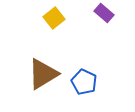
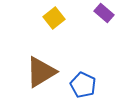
brown triangle: moved 2 px left, 2 px up
blue pentagon: moved 1 px left, 3 px down
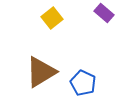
yellow square: moved 2 px left
blue pentagon: moved 2 px up
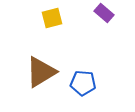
yellow square: rotated 25 degrees clockwise
blue pentagon: rotated 20 degrees counterclockwise
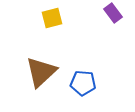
purple rectangle: moved 9 px right; rotated 12 degrees clockwise
brown triangle: rotated 12 degrees counterclockwise
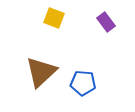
purple rectangle: moved 7 px left, 9 px down
yellow square: moved 2 px right; rotated 35 degrees clockwise
